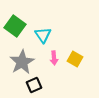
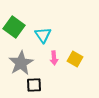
green square: moved 1 px left, 1 px down
gray star: moved 1 px left, 1 px down
black square: rotated 21 degrees clockwise
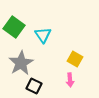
pink arrow: moved 16 px right, 22 px down
black square: moved 1 px down; rotated 28 degrees clockwise
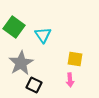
yellow square: rotated 21 degrees counterclockwise
black square: moved 1 px up
